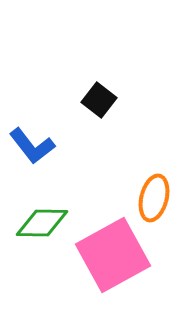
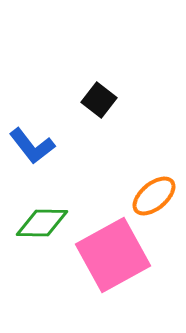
orange ellipse: moved 2 px up; rotated 36 degrees clockwise
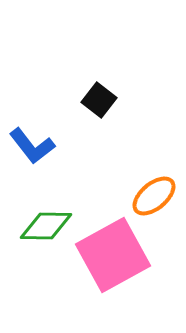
green diamond: moved 4 px right, 3 px down
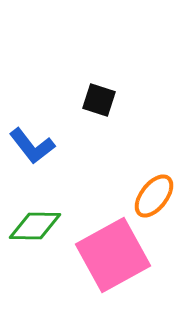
black square: rotated 20 degrees counterclockwise
orange ellipse: rotated 12 degrees counterclockwise
green diamond: moved 11 px left
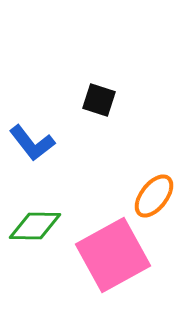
blue L-shape: moved 3 px up
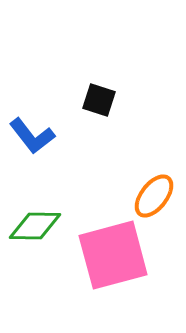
blue L-shape: moved 7 px up
pink square: rotated 14 degrees clockwise
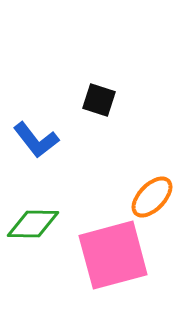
blue L-shape: moved 4 px right, 4 px down
orange ellipse: moved 2 px left, 1 px down; rotated 6 degrees clockwise
green diamond: moved 2 px left, 2 px up
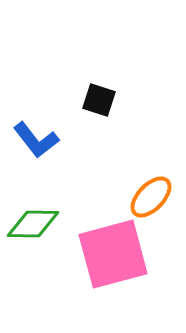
orange ellipse: moved 1 px left
pink square: moved 1 px up
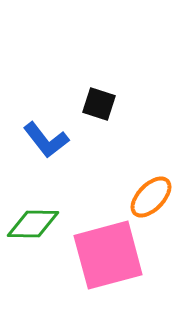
black square: moved 4 px down
blue L-shape: moved 10 px right
pink square: moved 5 px left, 1 px down
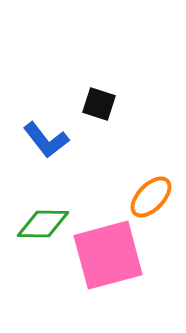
green diamond: moved 10 px right
